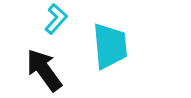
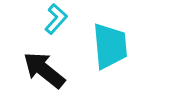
black arrow: rotated 15 degrees counterclockwise
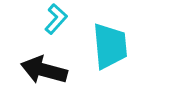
black arrow: rotated 24 degrees counterclockwise
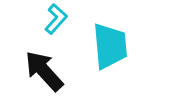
black arrow: moved 1 px down; rotated 33 degrees clockwise
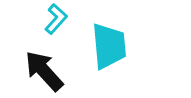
cyan trapezoid: moved 1 px left
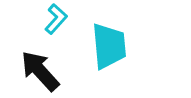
black arrow: moved 4 px left
